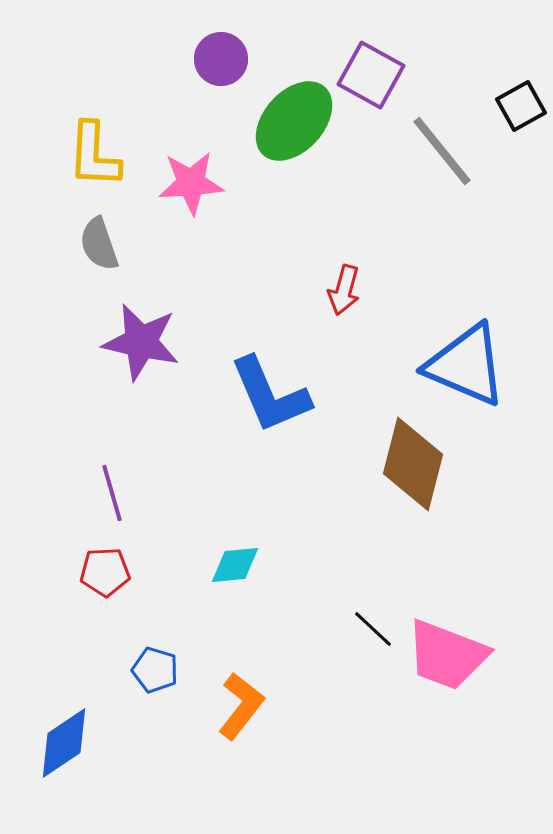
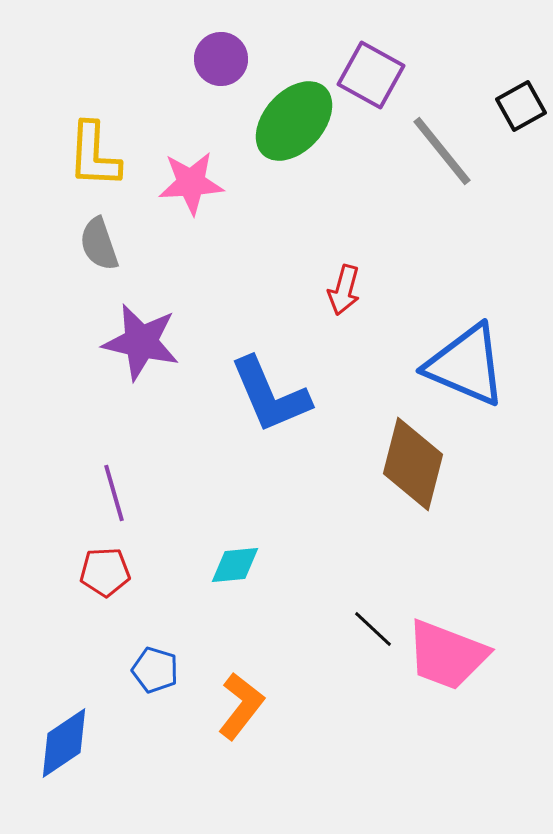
purple line: moved 2 px right
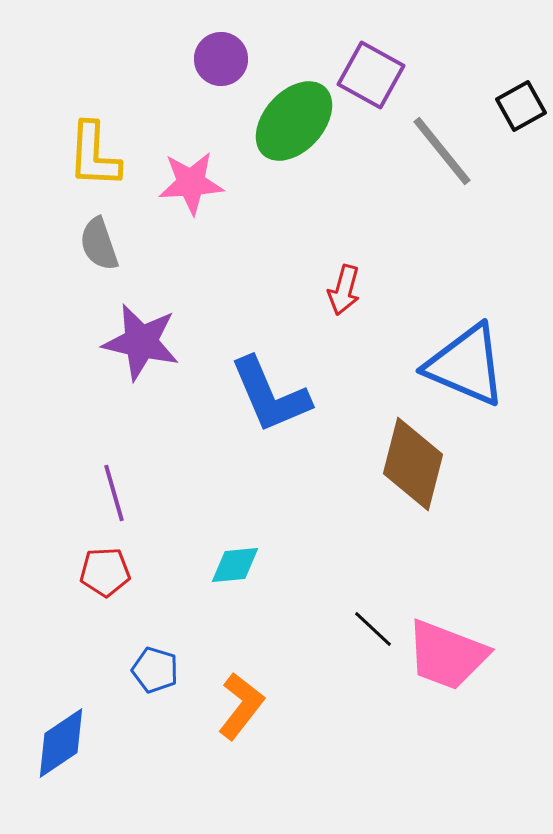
blue diamond: moved 3 px left
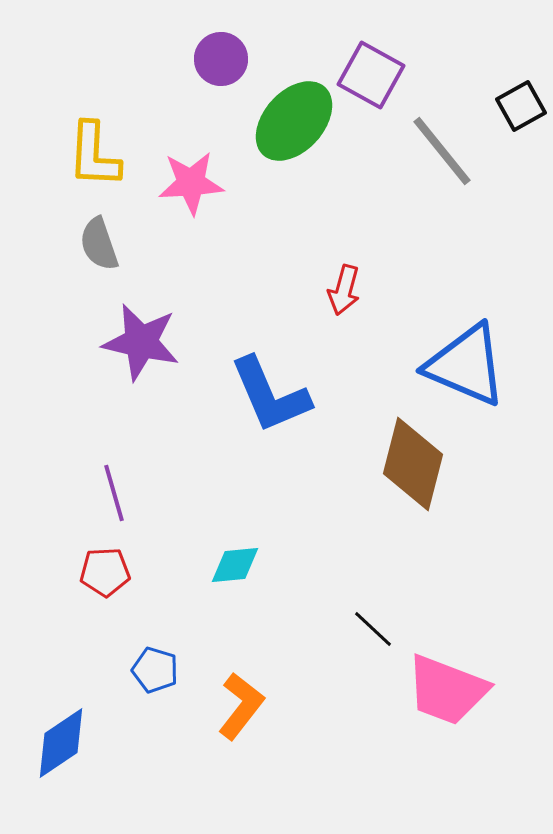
pink trapezoid: moved 35 px down
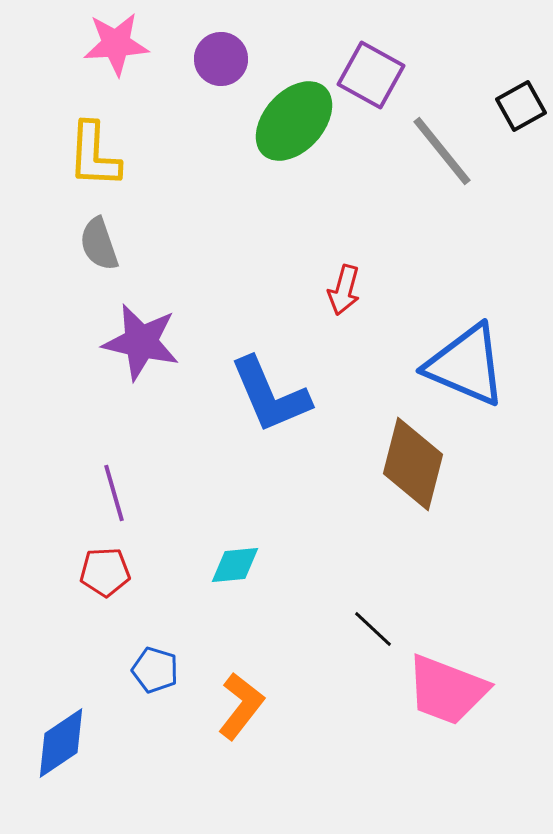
pink star: moved 75 px left, 139 px up
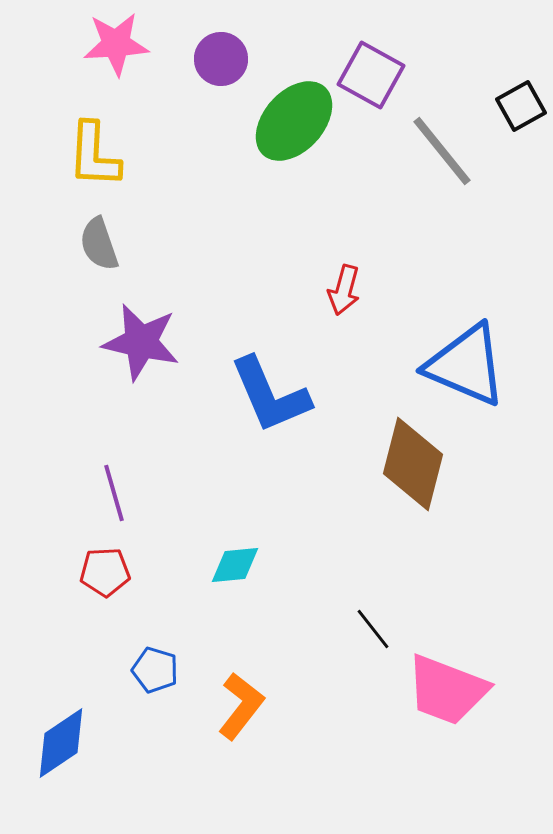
black line: rotated 9 degrees clockwise
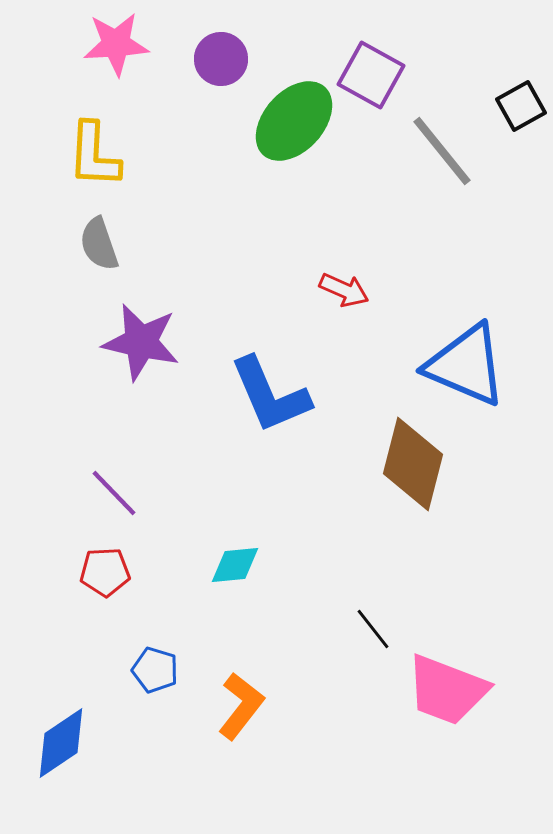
red arrow: rotated 81 degrees counterclockwise
purple line: rotated 28 degrees counterclockwise
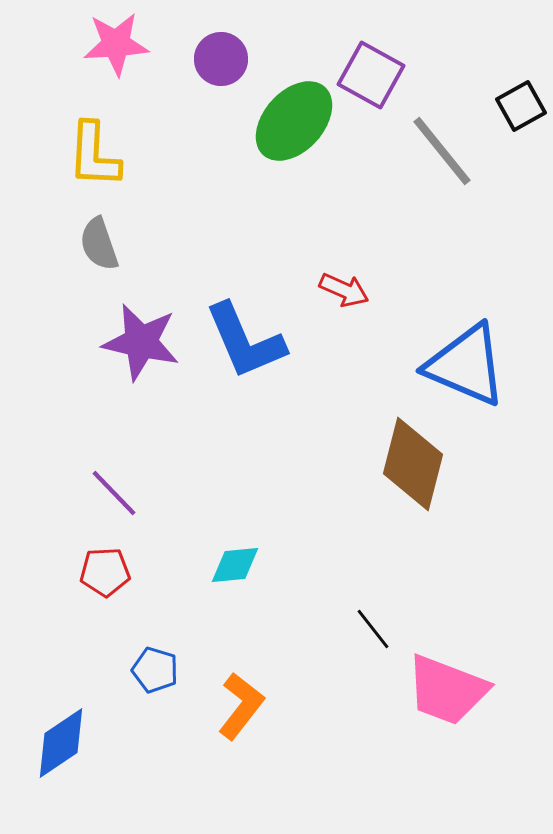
blue L-shape: moved 25 px left, 54 px up
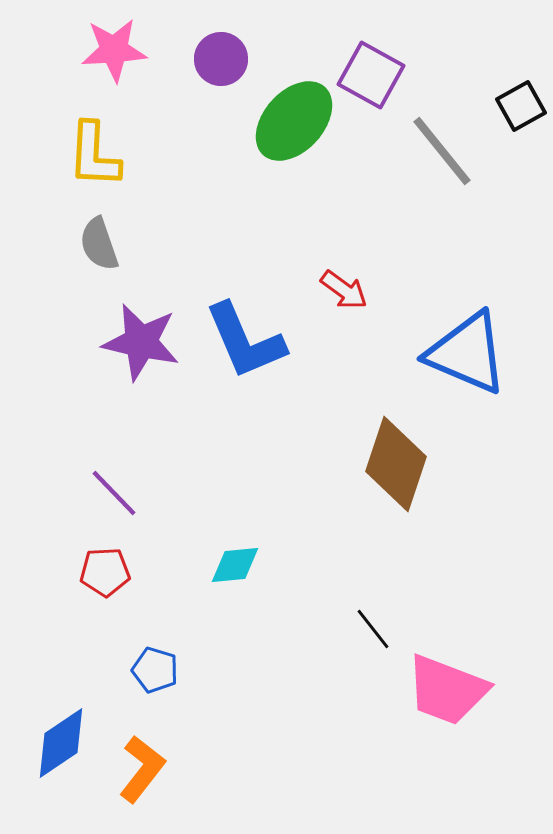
pink star: moved 2 px left, 6 px down
red arrow: rotated 12 degrees clockwise
blue triangle: moved 1 px right, 12 px up
brown diamond: moved 17 px left; rotated 4 degrees clockwise
orange L-shape: moved 99 px left, 63 px down
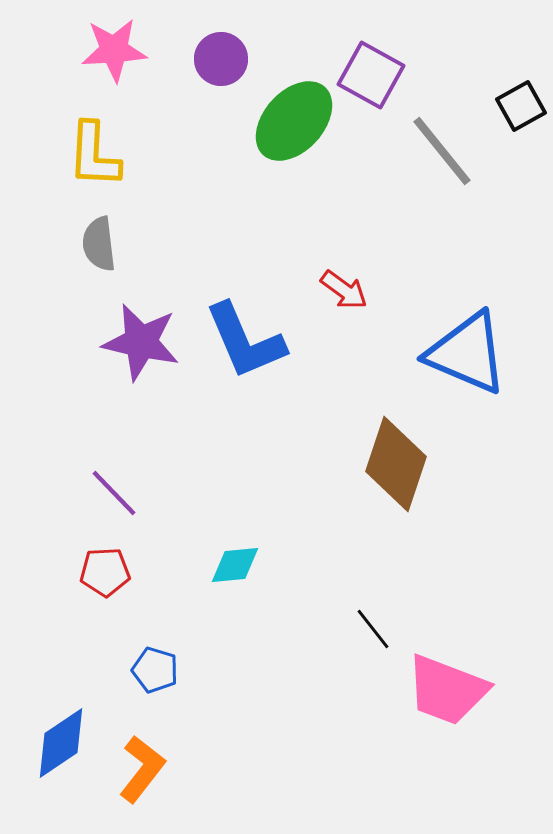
gray semicircle: rotated 12 degrees clockwise
